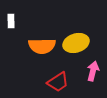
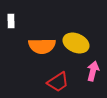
yellow ellipse: rotated 40 degrees clockwise
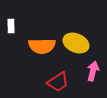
white rectangle: moved 5 px down
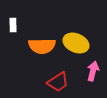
white rectangle: moved 2 px right, 1 px up
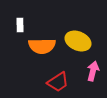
white rectangle: moved 7 px right
yellow ellipse: moved 2 px right, 2 px up
